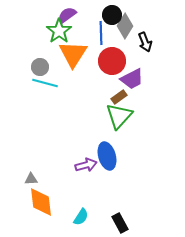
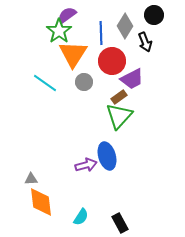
black circle: moved 42 px right
gray circle: moved 44 px right, 15 px down
cyan line: rotated 20 degrees clockwise
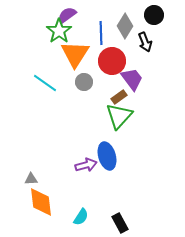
orange triangle: moved 2 px right
purple trapezoid: rotated 100 degrees counterclockwise
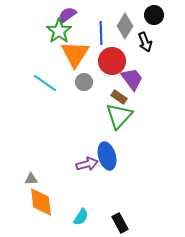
brown rectangle: rotated 70 degrees clockwise
purple arrow: moved 1 px right, 1 px up
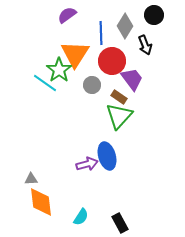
green star: moved 39 px down
black arrow: moved 3 px down
gray circle: moved 8 px right, 3 px down
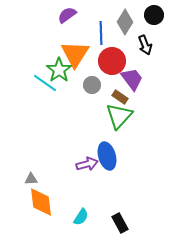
gray diamond: moved 4 px up
brown rectangle: moved 1 px right
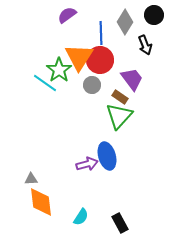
orange triangle: moved 4 px right, 3 px down
red circle: moved 12 px left, 1 px up
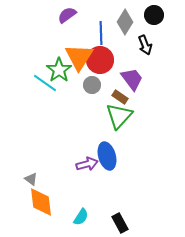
gray triangle: rotated 40 degrees clockwise
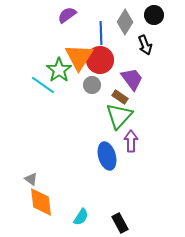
cyan line: moved 2 px left, 2 px down
purple arrow: moved 44 px right, 23 px up; rotated 75 degrees counterclockwise
